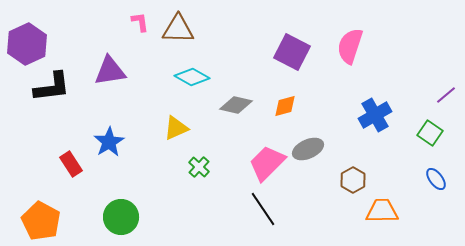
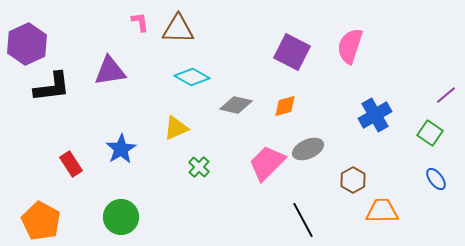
blue star: moved 12 px right, 7 px down
black line: moved 40 px right, 11 px down; rotated 6 degrees clockwise
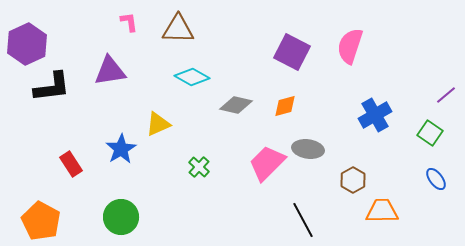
pink L-shape: moved 11 px left
yellow triangle: moved 18 px left, 4 px up
gray ellipse: rotated 32 degrees clockwise
